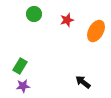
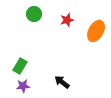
black arrow: moved 21 px left
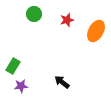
green rectangle: moved 7 px left
purple star: moved 2 px left
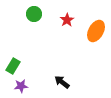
red star: rotated 16 degrees counterclockwise
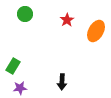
green circle: moved 9 px left
black arrow: rotated 126 degrees counterclockwise
purple star: moved 1 px left, 2 px down
